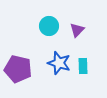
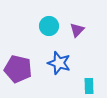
cyan rectangle: moved 6 px right, 20 px down
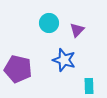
cyan circle: moved 3 px up
blue star: moved 5 px right, 3 px up
